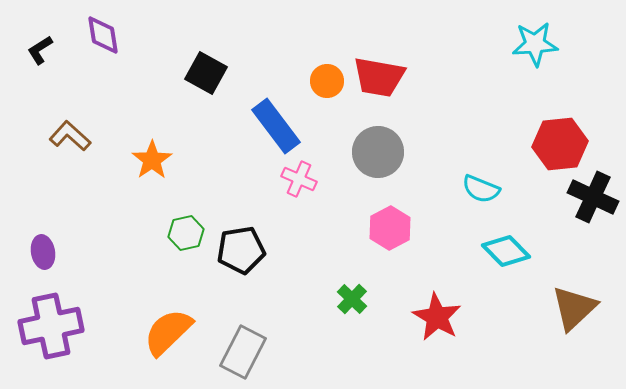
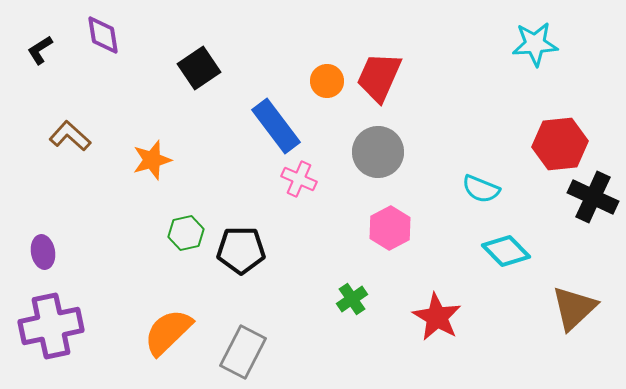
black square: moved 7 px left, 5 px up; rotated 27 degrees clockwise
red trapezoid: rotated 104 degrees clockwise
orange star: rotated 18 degrees clockwise
black pentagon: rotated 9 degrees clockwise
green cross: rotated 12 degrees clockwise
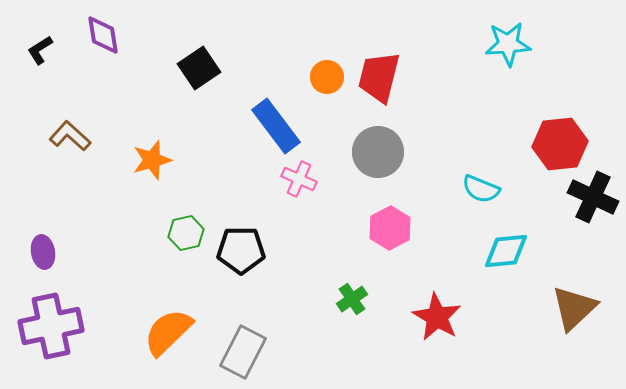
cyan star: moved 27 px left
red trapezoid: rotated 10 degrees counterclockwise
orange circle: moved 4 px up
cyan diamond: rotated 51 degrees counterclockwise
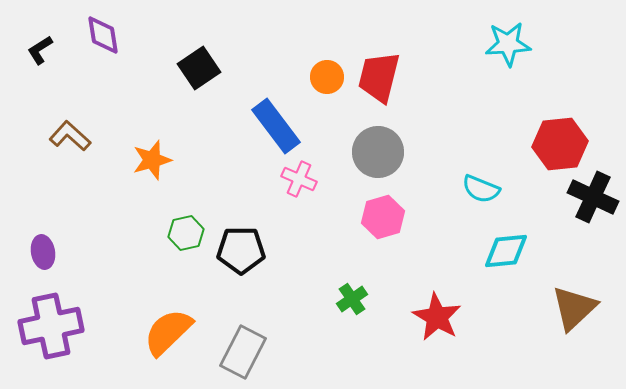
pink hexagon: moved 7 px left, 11 px up; rotated 12 degrees clockwise
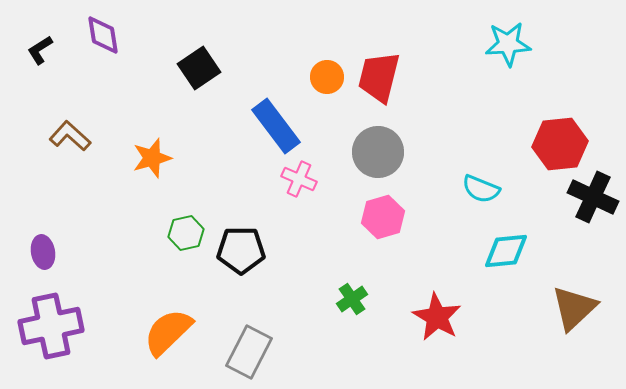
orange star: moved 2 px up
gray rectangle: moved 6 px right
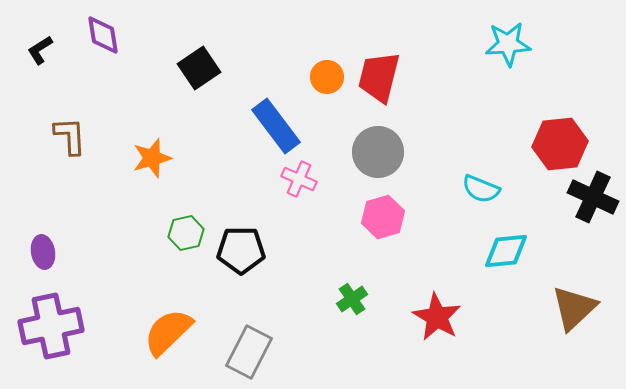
brown L-shape: rotated 45 degrees clockwise
